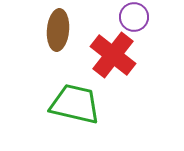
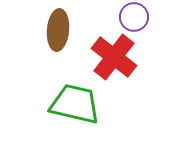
red cross: moved 1 px right, 2 px down
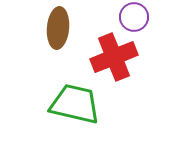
brown ellipse: moved 2 px up
red cross: rotated 30 degrees clockwise
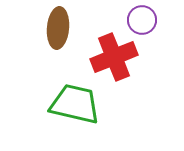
purple circle: moved 8 px right, 3 px down
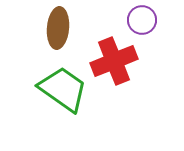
red cross: moved 4 px down
green trapezoid: moved 12 px left, 15 px up; rotated 22 degrees clockwise
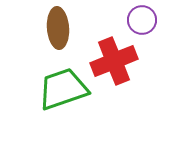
brown ellipse: rotated 9 degrees counterclockwise
green trapezoid: rotated 54 degrees counterclockwise
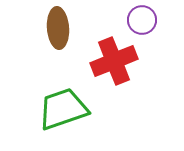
green trapezoid: moved 20 px down
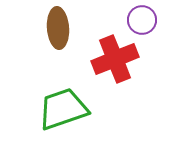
red cross: moved 1 px right, 2 px up
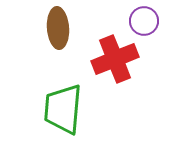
purple circle: moved 2 px right, 1 px down
green trapezoid: rotated 66 degrees counterclockwise
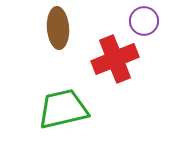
green trapezoid: rotated 72 degrees clockwise
